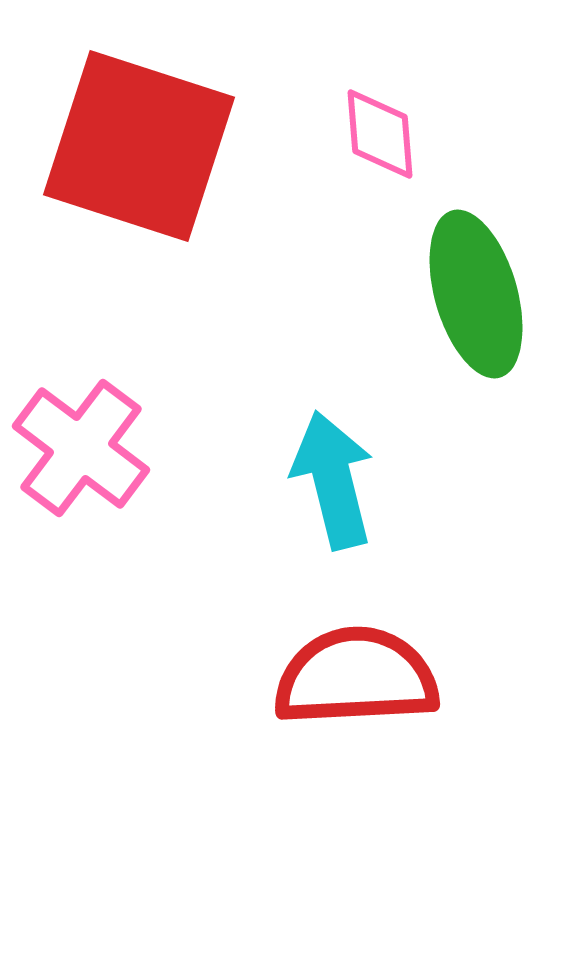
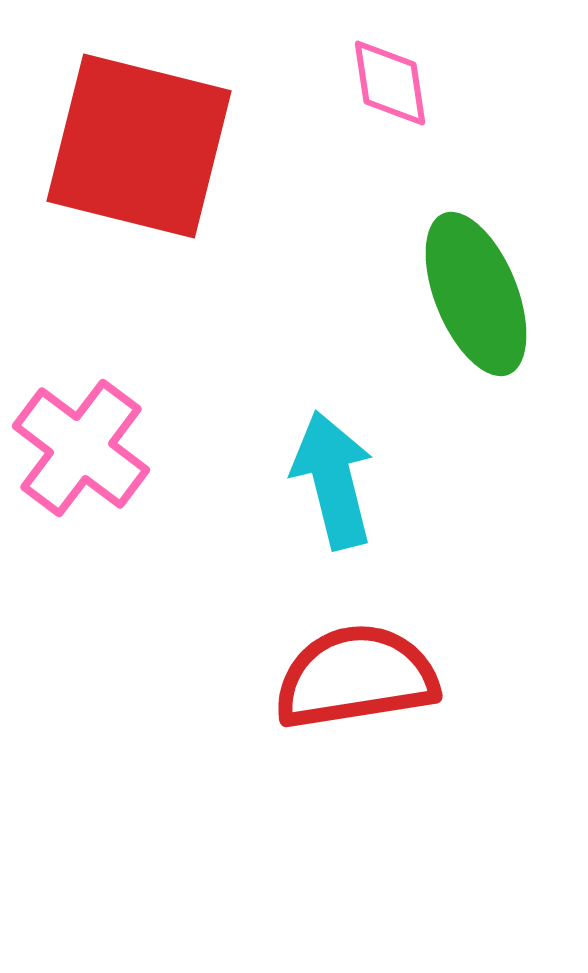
pink diamond: moved 10 px right, 51 px up; rotated 4 degrees counterclockwise
red square: rotated 4 degrees counterclockwise
green ellipse: rotated 6 degrees counterclockwise
red semicircle: rotated 6 degrees counterclockwise
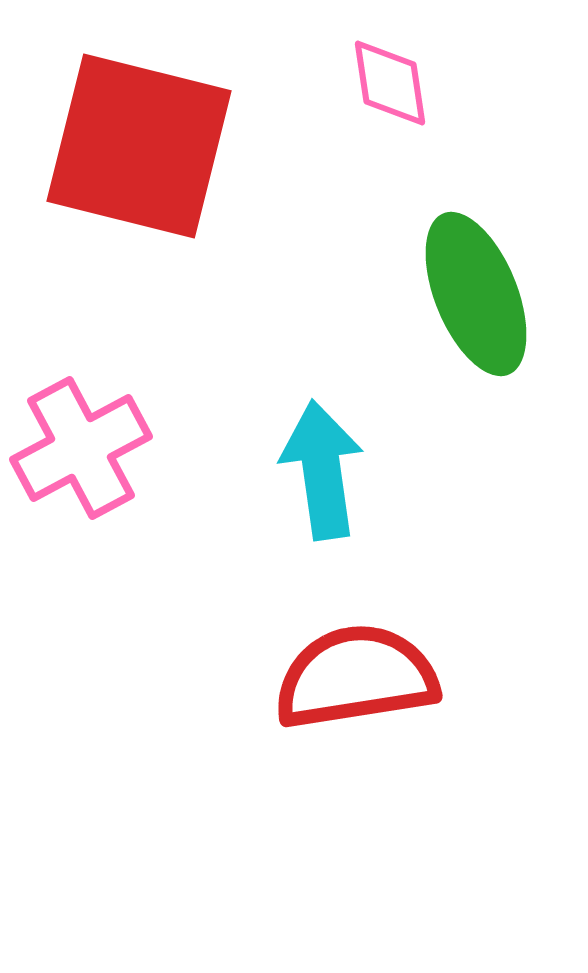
pink cross: rotated 25 degrees clockwise
cyan arrow: moved 11 px left, 10 px up; rotated 6 degrees clockwise
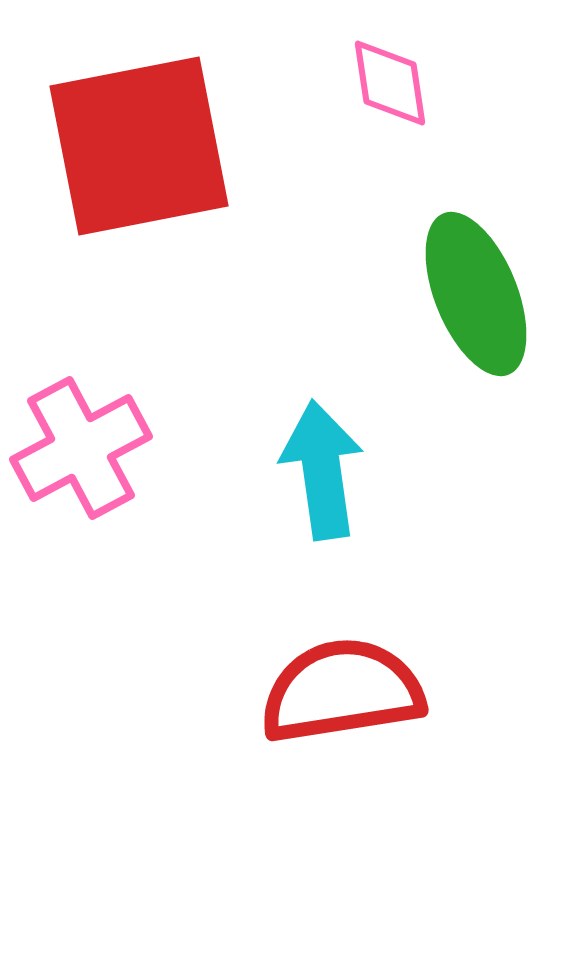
red square: rotated 25 degrees counterclockwise
red semicircle: moved 14 px left, 14 px down
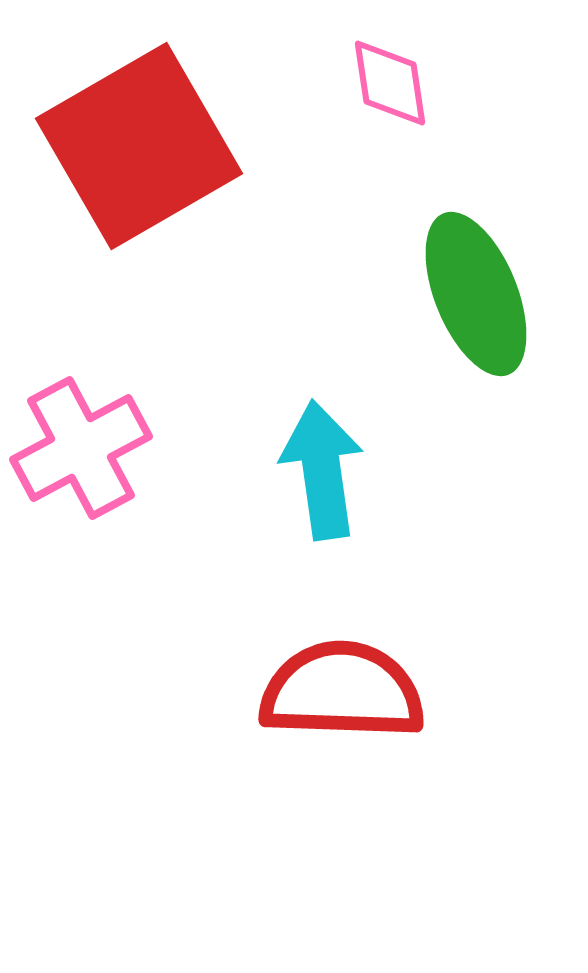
red square: rotated 19 degrees counterclockwise
red semicircle: rotated 11 degrees clockwise
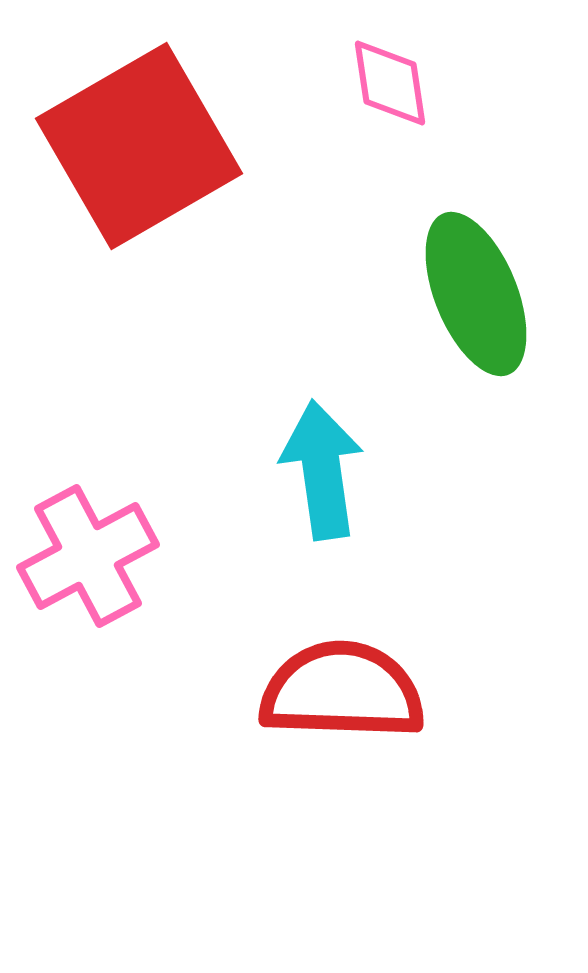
pink cross: moved 7 px right, 108 px down
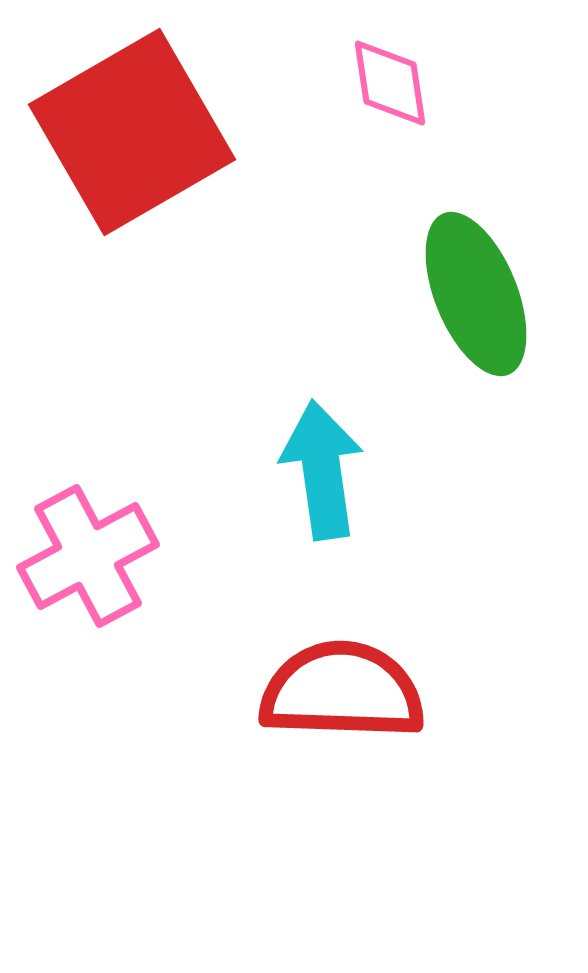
red square: moved 7 px left, 14 px up
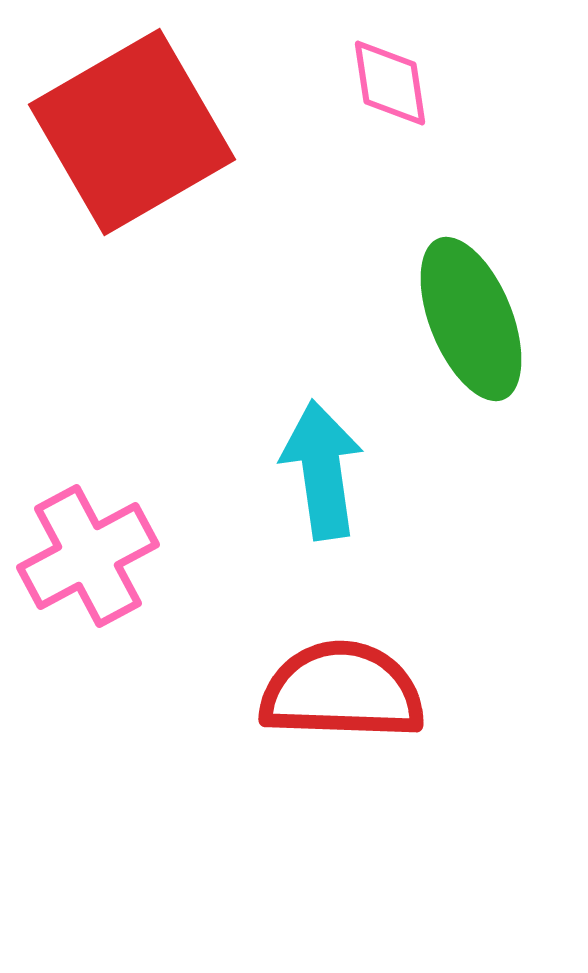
green ellipse: moved 5 px left, 25 px down
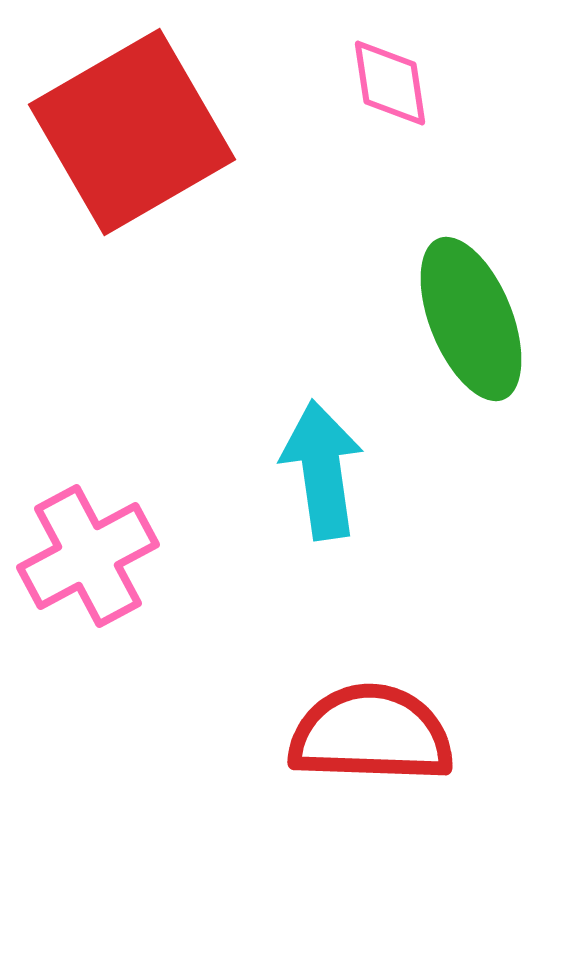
red semicircle: moved 29 px right, 43 px down
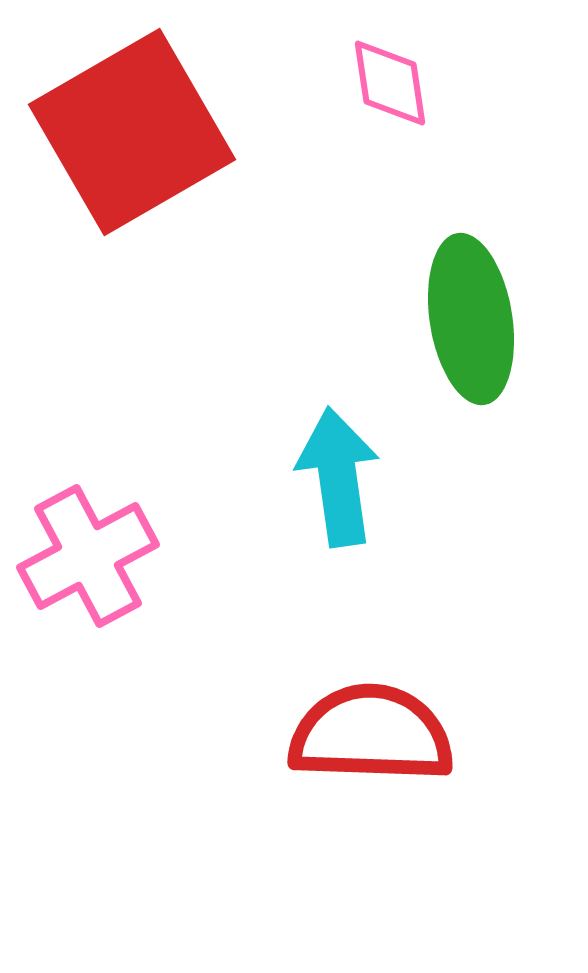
green ellipse: rotated 13 degrees clockwise
cyan arrow: moved 16 px right, 7 px down
